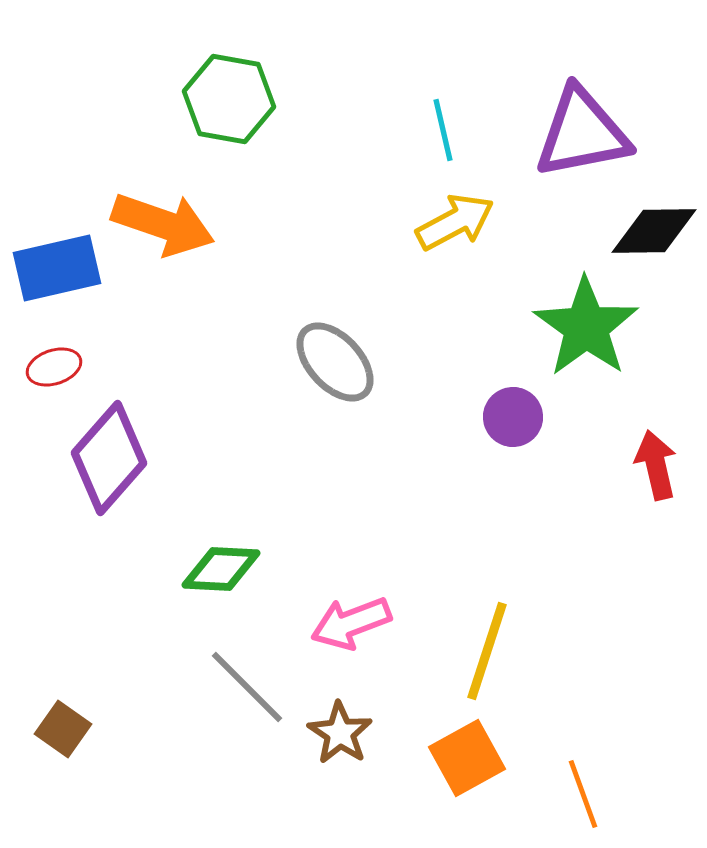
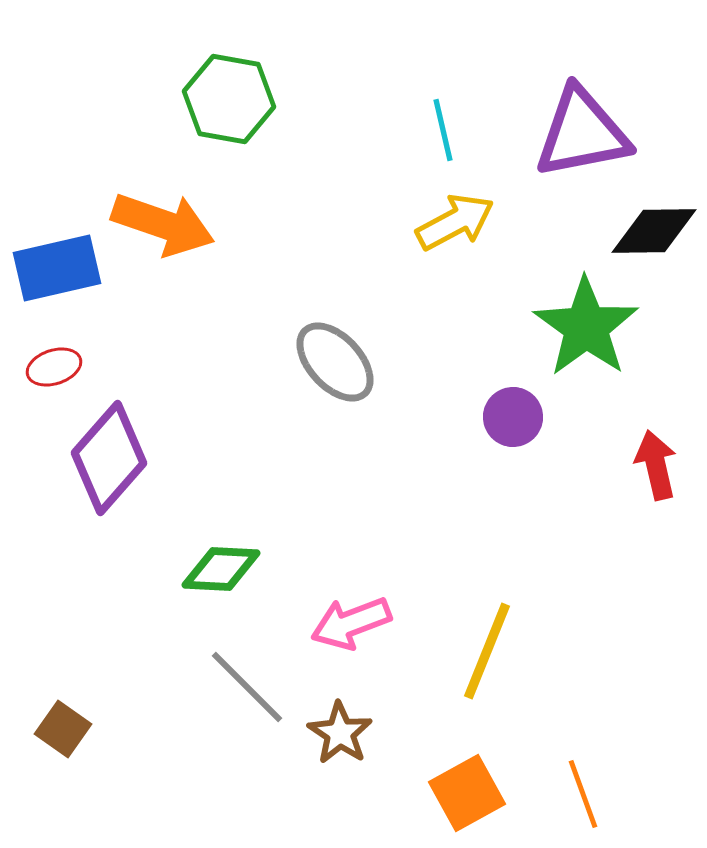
yellow line: rotated 4 degrees clockwise
orange square: moved 35 px down
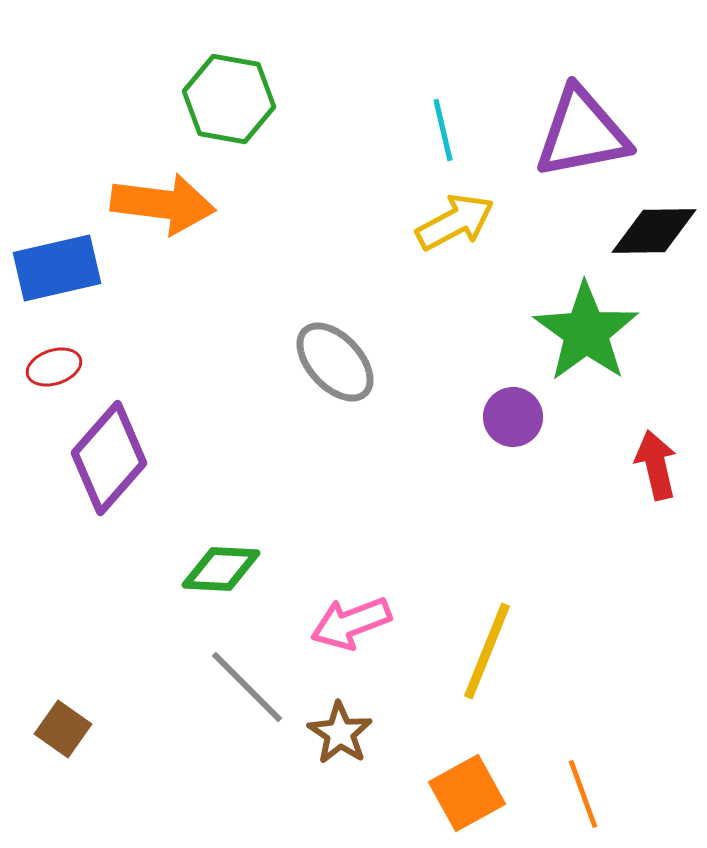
orange arrow: moved 20 px up; rotated 12 degrees counterclockwise
green star: moved 5 px down
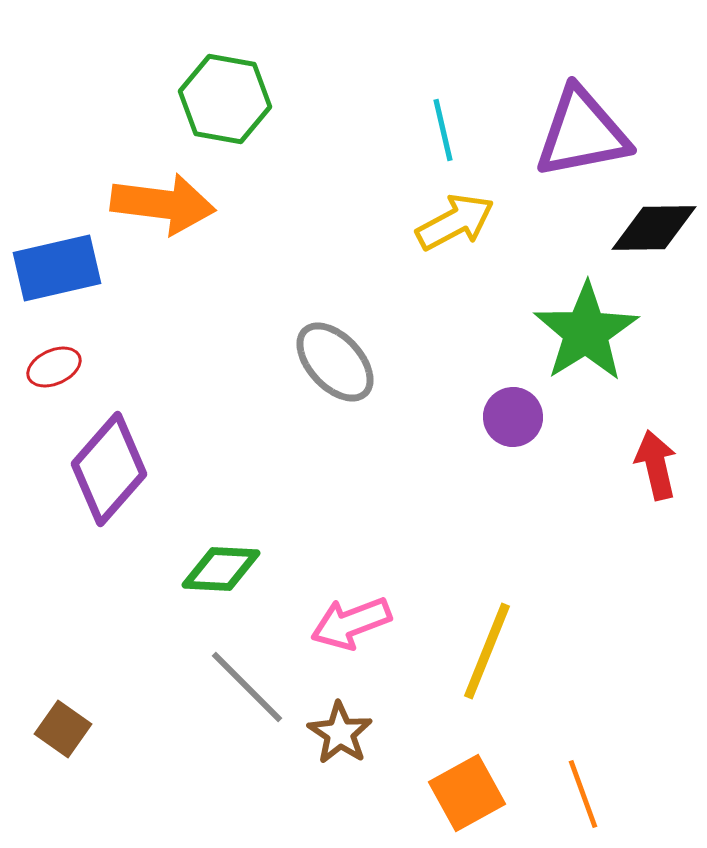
green hexagon: moved 4 px left
black diamond: moved 3 px up
green star: rotated 4 degrees clockwise
red ellipse: rotated 6 degrees counterclockwise
purple diamond: moved 11 px down
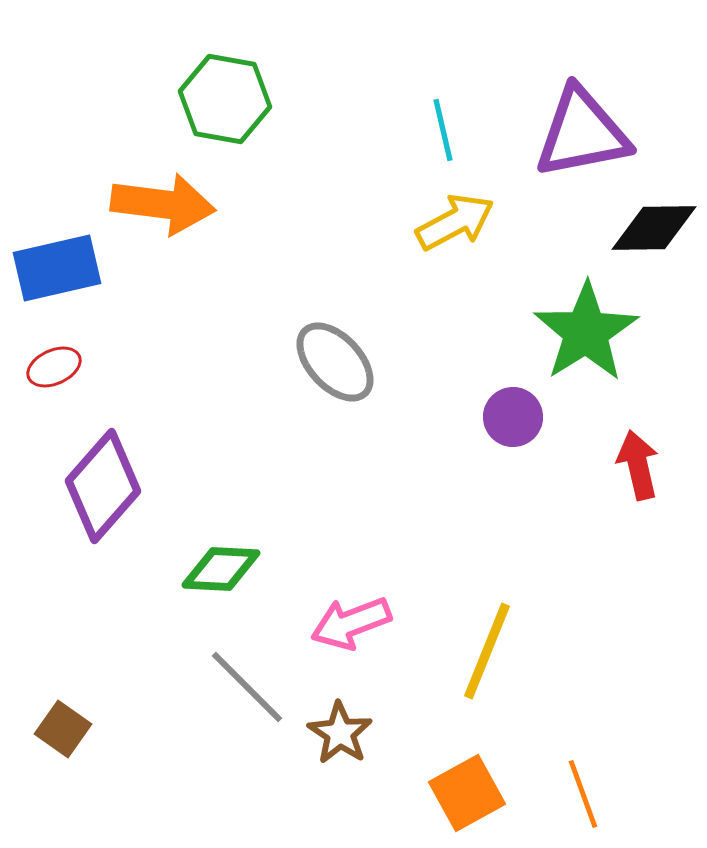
red arrow: moved 18 px left
purple diamond: moved 6 px left, 17 px down
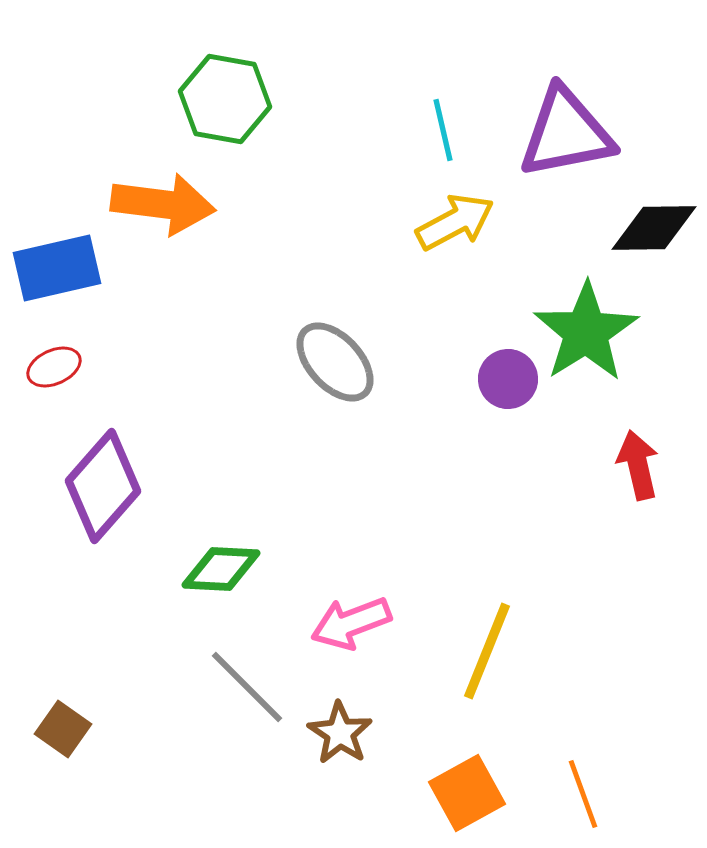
purple triangle: moved 16 px left
purple circle: moved 5 px left, 38 px up
